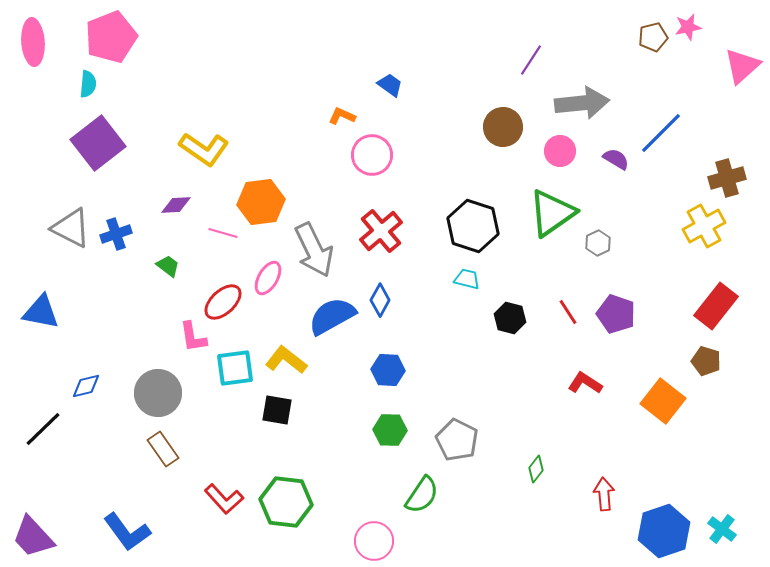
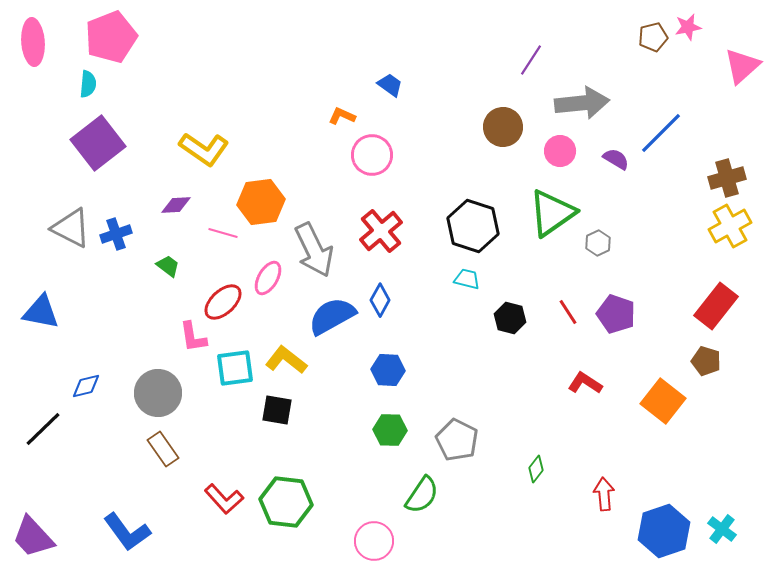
yellow cross at (704, 226): moved 26 px right
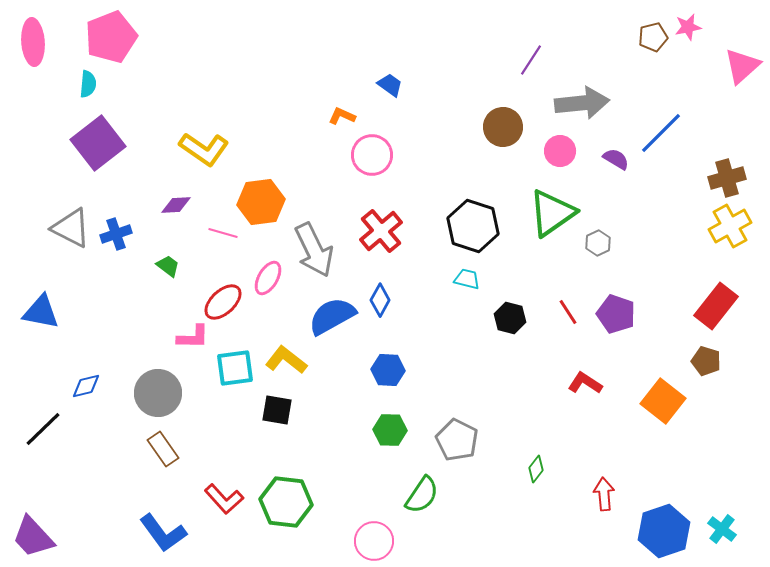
pink L-shape at (193, 337): rotated 80 degrees counterclockwise
blue L-shape at (127, 532): moved 36 px right, 1 px down
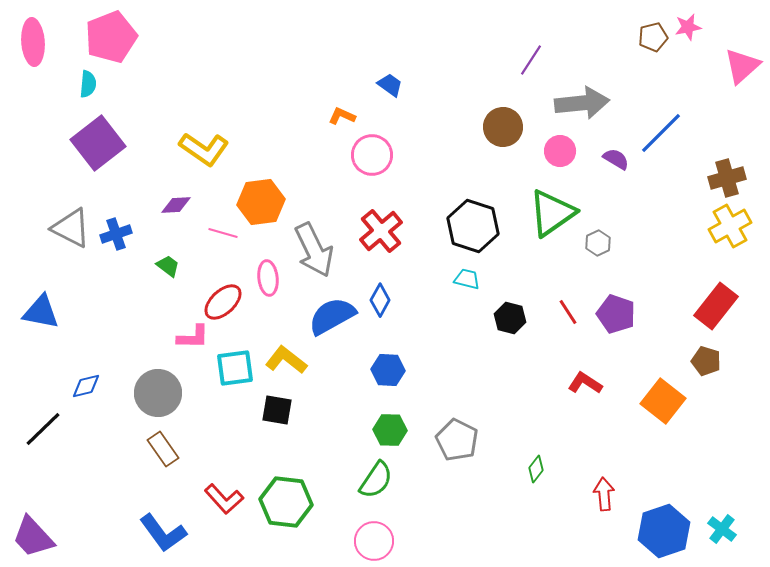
pink ellipse at (268, 278): rotated 36 degrees counterclockwise
green semicircle at (422, 495): moved 46 px left, 15 px up
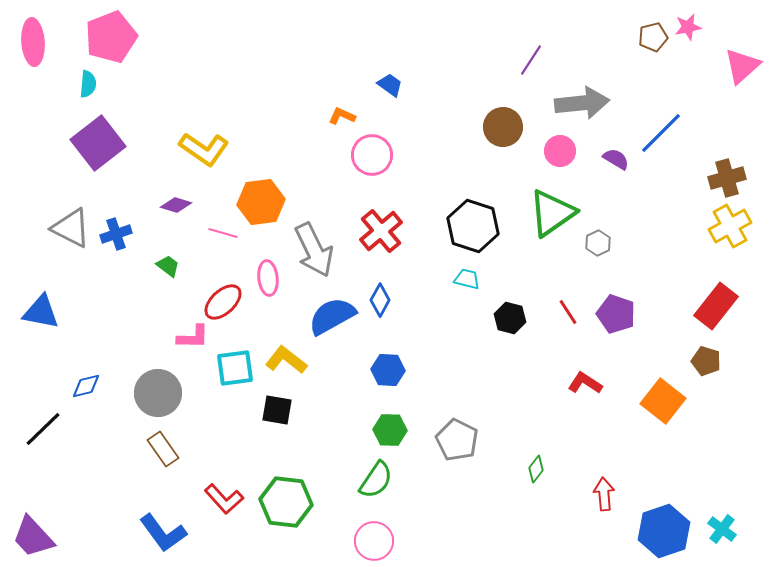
purple diamond at (176, 205): rotated 20 degrees clockwise
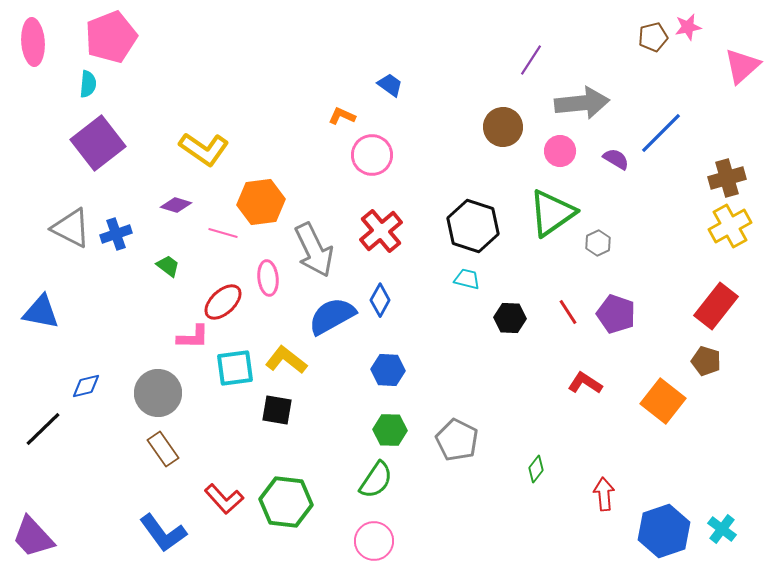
black hexagon at (510, 318): rotated 12 degrees counterclockwise
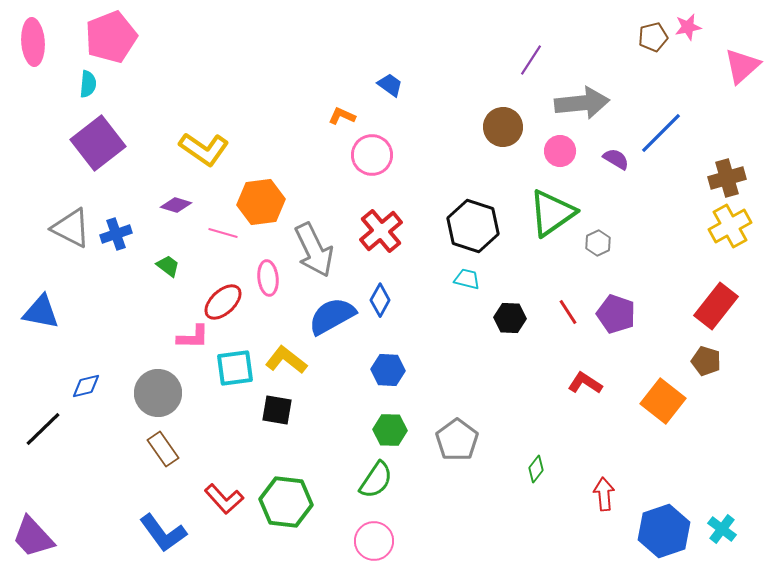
gray pentagon at (457, 440): rotated 9 degrees clockwise
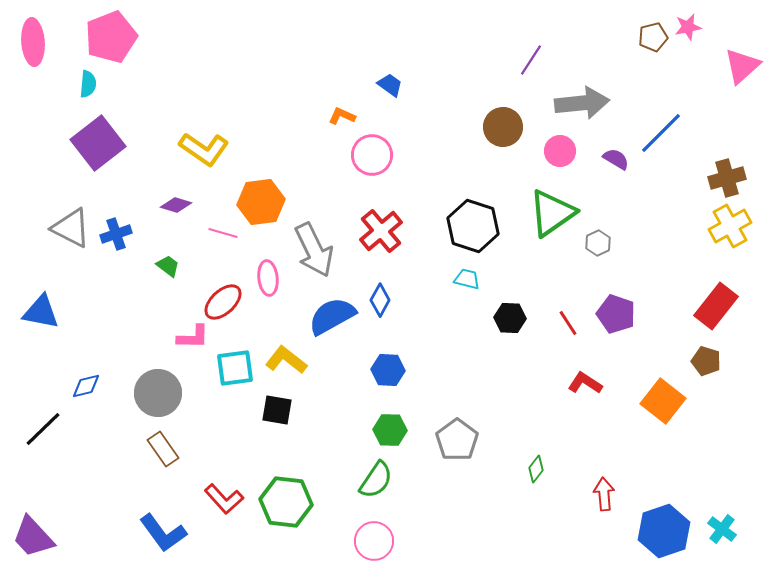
red line at (568, 312): moved 11 px down
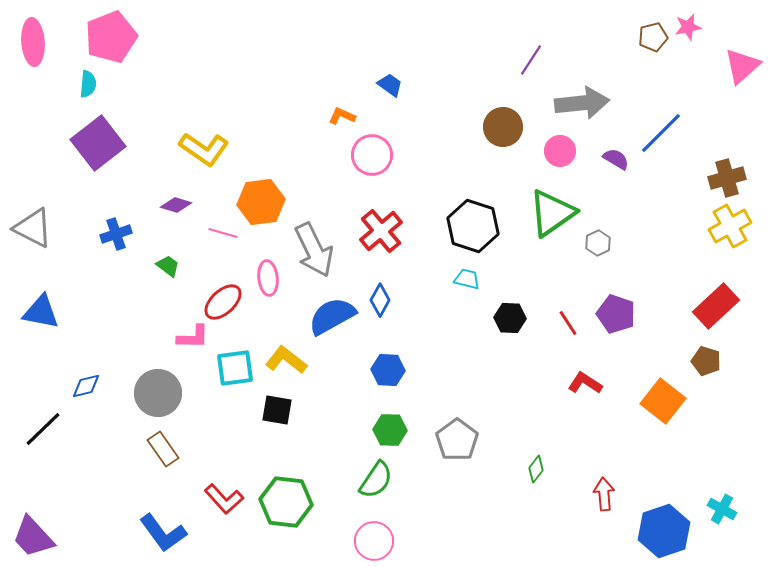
gray triangle at (71, 228): moved 38 px left
red rectangle at (716, 306): rotated 9 degrees clockwise
cyan cross at (722, 529): moved 20 px up; rotated 8 degrees counterclockwise
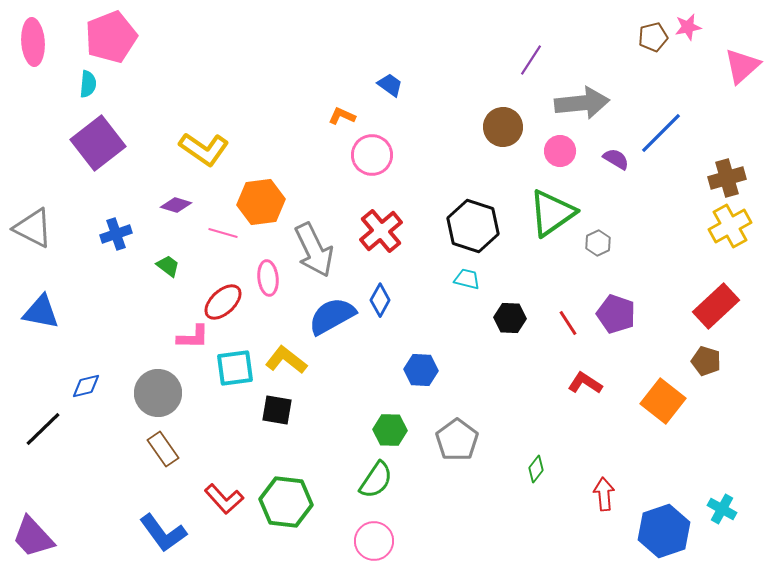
blue hexagon at (388, 370): moved 33 px right
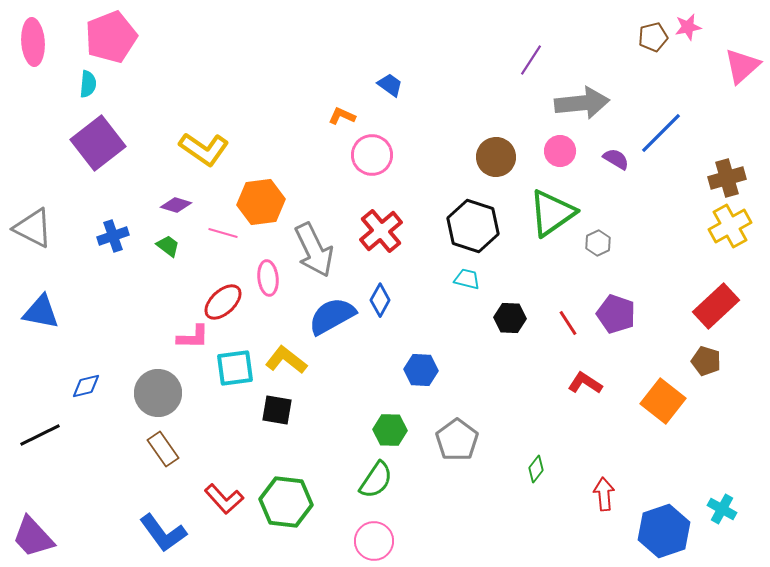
brown circle at (503, 127): moved 7 px left, 30 px down
blue cross at (116, 234): moved 3 px left, 2 px down
green trapezoid at (168, 266): moved 20 px up
black line at (43, 429): moved 3 px left, 6 px down; rotated 18 degrees clockwise
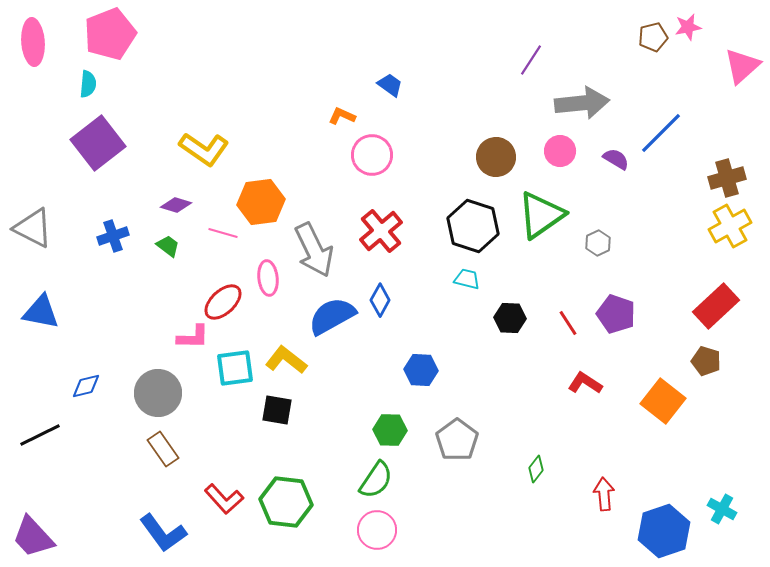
pink pentagon at (111, 37): moved 1 px left, 3 px up
green triangle at (552, 213): moved 11 px left, 2 px down
pink circle at (374, 541): moved 3 px right, 11 px up
